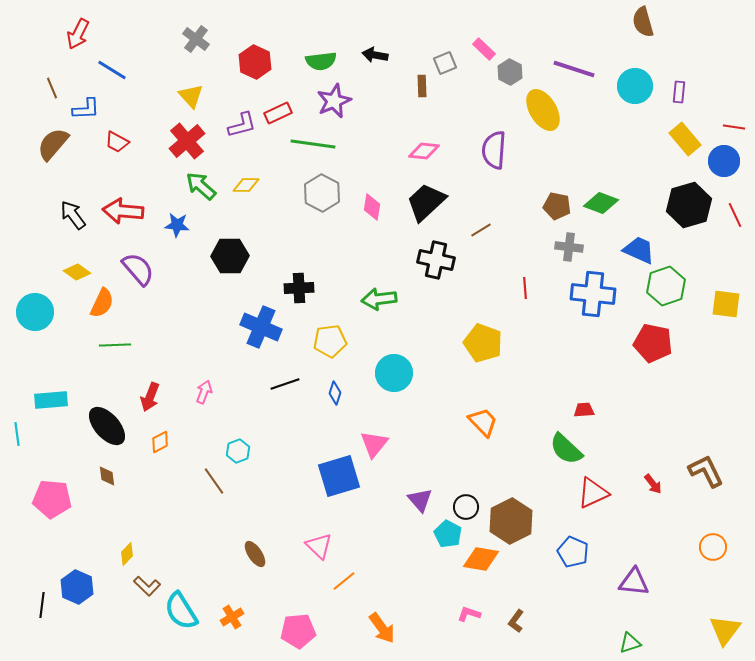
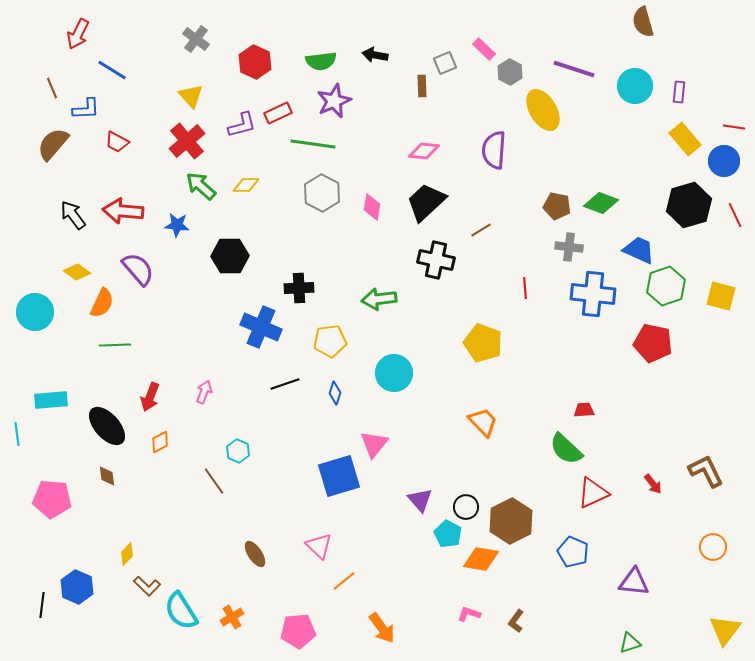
yellow square at (726, 304): moved 5 px left, 8 px up; rotated 8 degrees clockwise
cyan hexagon at (238, 451): rotated 15 degrees counterclockwise
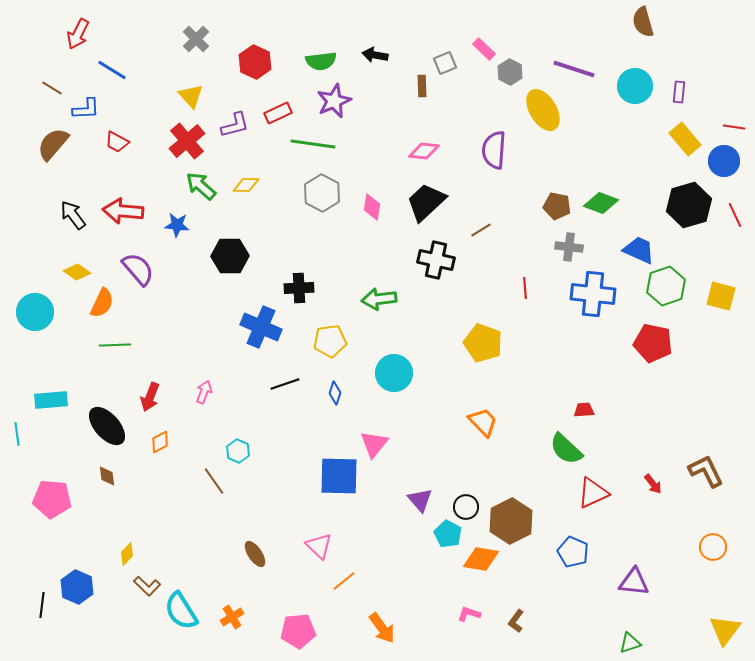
gray cross at (196, 39): rotated 8 degrees clockwise
brown line at (52, 88): rotated 35 degrees counterclockwise
purple L-shape at (242, 125): moved 7 px left
blue square at (339, 476): rotated 18 degrees clockwise
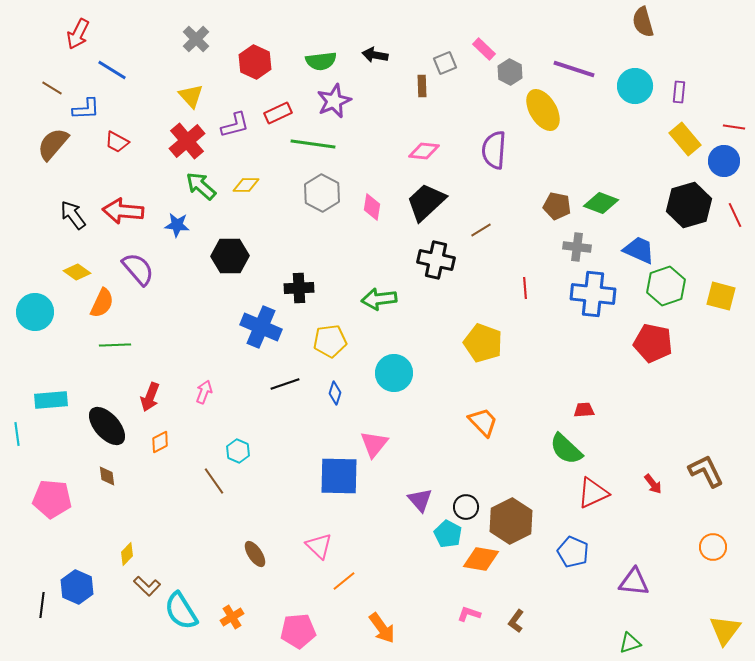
gray cross at (569, 247): moved 8 px right
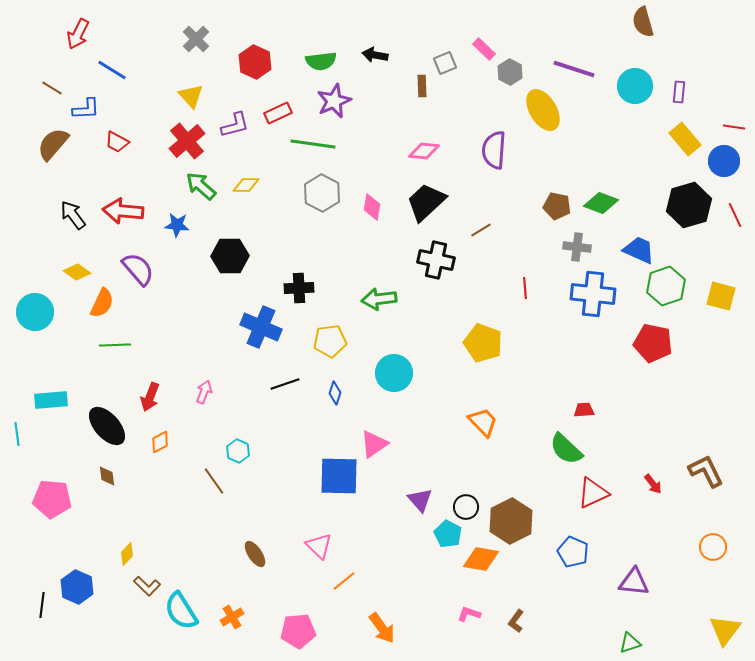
pink triangle at (374, 444): rotated 16 degrees clockwise
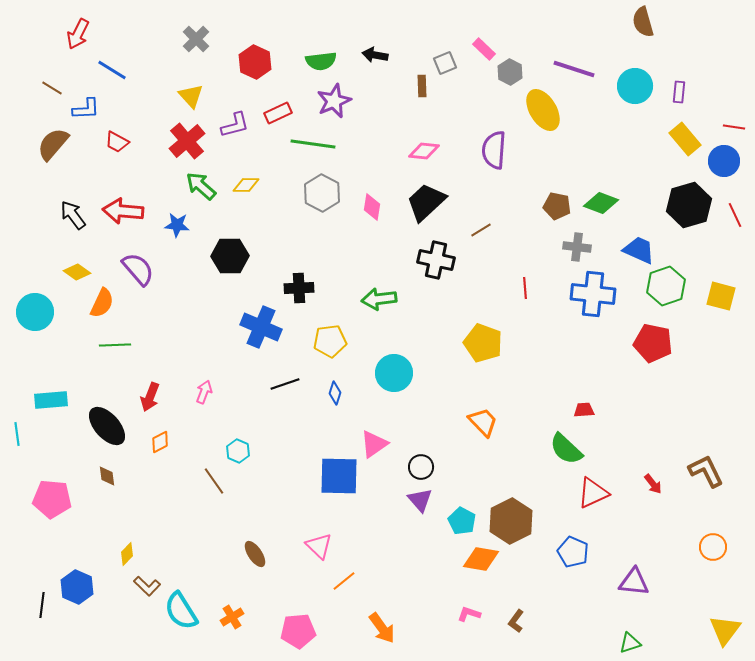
black circle at (466, 507): moved 45 px left, 40 px up
cyan pentagon at (448, 534): moved 14 px right, 13 px up
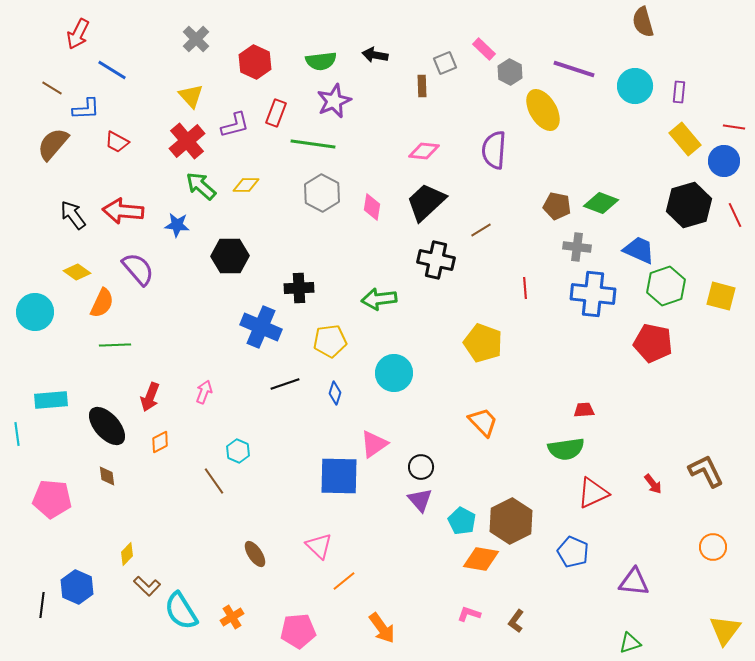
red rectangle at (278, 113): moved 2 px left; rotated 44 degrees counterclockwise
green semicircle at (566, 449): rotated 51 degrees counterclockwise
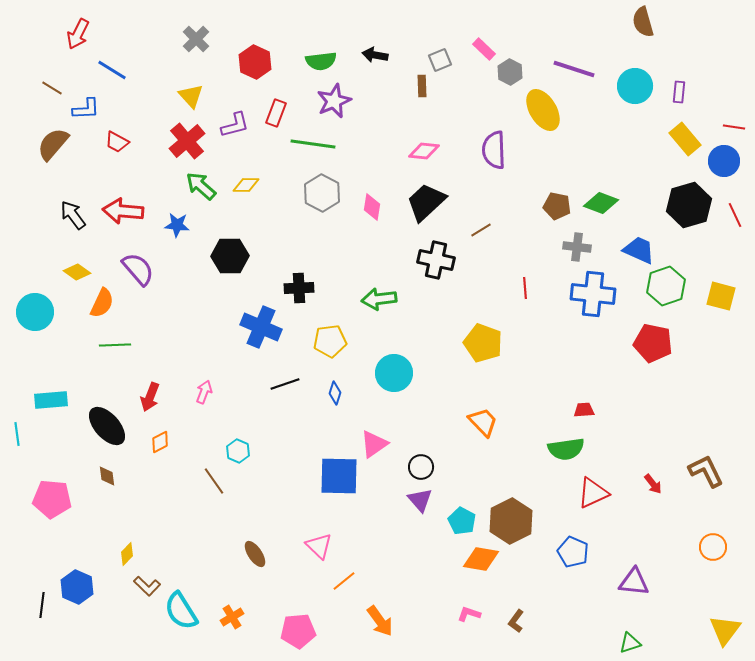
gray square at (445, 63): moved 5 px left, 3 px up
purple semicircle at (494, 150): rotated 6 degrees counterclockwise
orange arrow at (382, 628): moved 2 px left, 7 px up
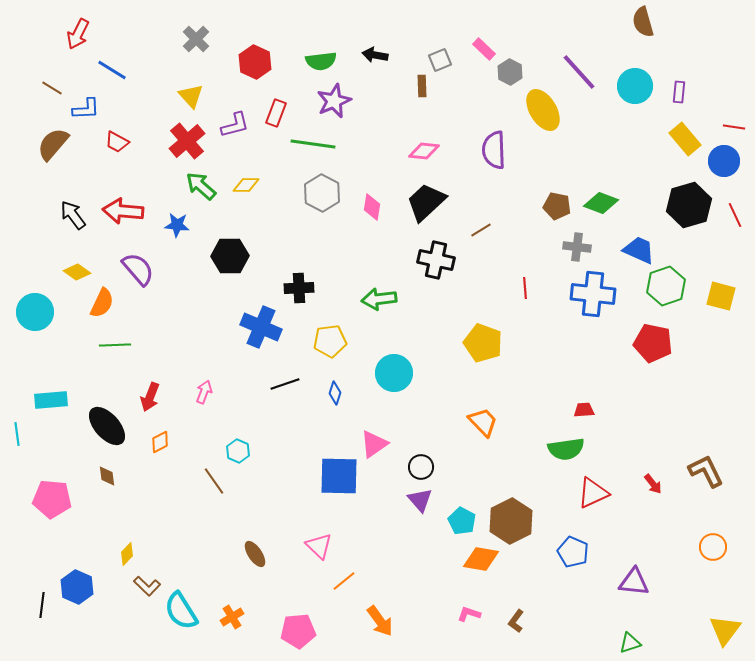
purple line at (574, 69): moved 5 px right, 3 px down; rotated 30 degrees clockwise
